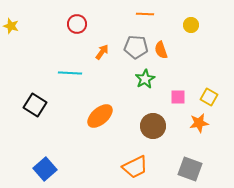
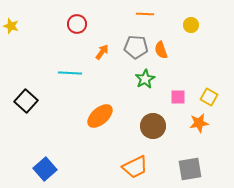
black square: moved 9 px left, 4 px up; rotated 10 degrees clockwise
gray square: rotated 30 degrees counterclockwise
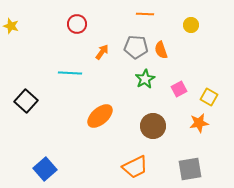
pink square: moved 1 px right, 8 px up; rotated 28 degrees counterclockwise
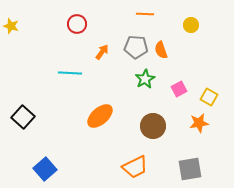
black square: moved 3 px left, 16 px down
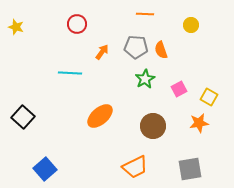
yellow star: moved 5 px right, 1 px down
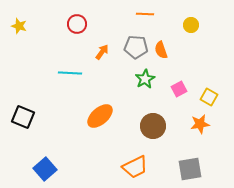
yellow star: moved 3 px right, 1 px up
black square: rotated 20 degrees counterclockwise
orange star: moved 1 px right, 1 px down
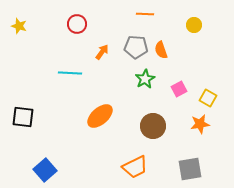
yellow circle: moved 3 px right
yellow square: moved 1 px left, 1 px down
black square: rotated 15 degrees counterclockwise
blue square: moved 1 px down
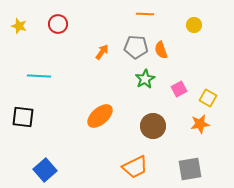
red circle: moved 19 px left
cyan line: moved 31 px left, 3 px down
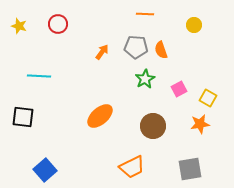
orange trapezoid: moved 3 px left
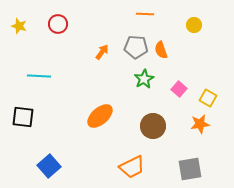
green star: moved 1 px left
pink square: rotated 21 degrees counterclockwise
blue square: moved 4 px right, 4 px up
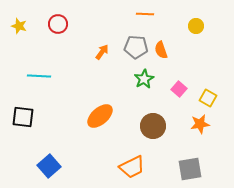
yellow circle: moved 2 px right, 1 px down
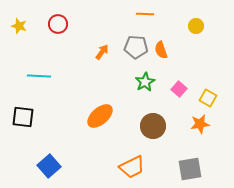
green star: moved 1 px right, 3 px down
